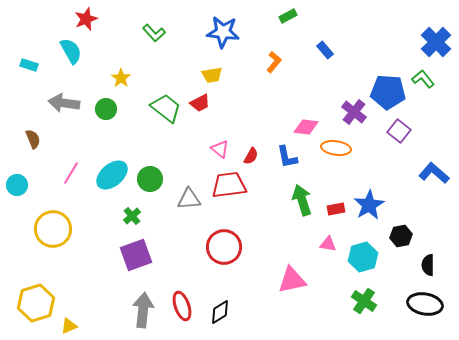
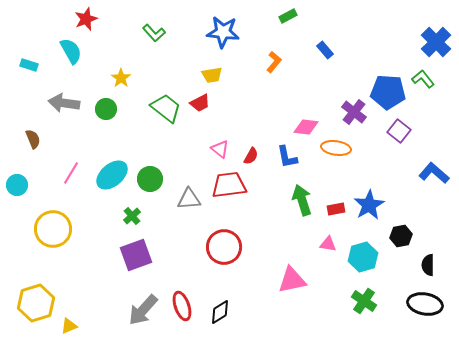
gray arrow at (143, 310): rotated 144 degrees counterclockwise
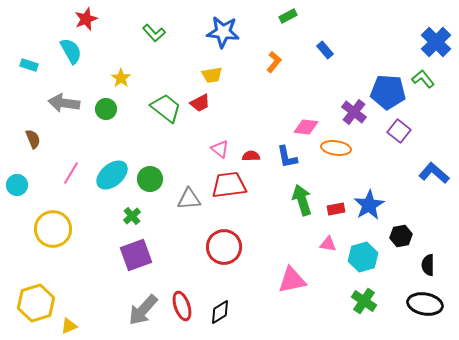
red semicircle at (251, 156): rotated 120 degrees counterclockwise
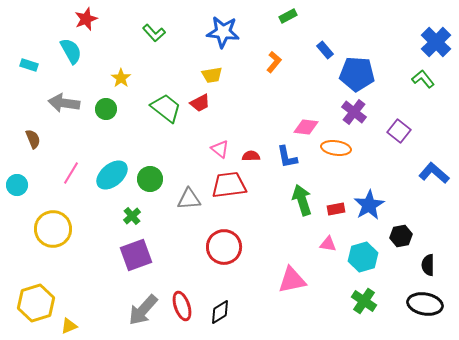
blue pentagon at (388, 92): moved 31 px left, 18 px up
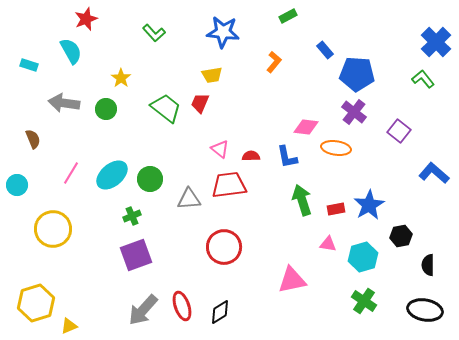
red trapezoid at (200, 103): rotated 140 degrees clockwise
green cross at (132, 216): rotated 18 degrees clockwise
black ellipse at (425, 304): moved 6 px down
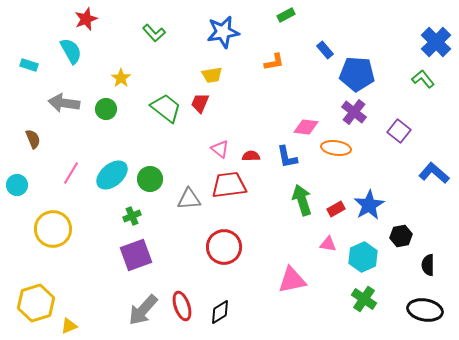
green rectangle at (288, 16): moved 2 px left, 1 px up
blue star at (223, 32): rotated 16 degrees counterclockwise
orange L-shape at (274, 62): rotated 40 degrees clockwise
red rectangle at (336, 209): rotated 18 degrees counterclockwise
cyan hexagon at (363, 257): rotated 8 degrees counterclockwise
green cross at (364, 301): moved 2 px up
